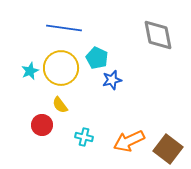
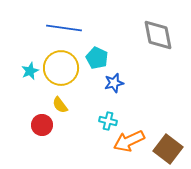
blue star: moved 2 px right, 3 px down
cyan cross: moved 24 px right, 16 px up
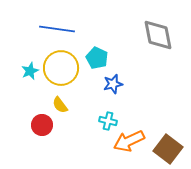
blue line: moved 7 px left, 1 px down
blue star: moved 1 px left, 1 px down
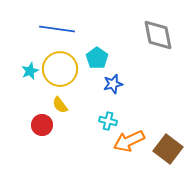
cyan pentagon: rotated 10 degrees clockwise
yellow circle: moved 1 px left, 1 px down
